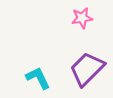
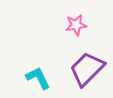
pink star: moved 6 px left, 7 px down
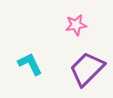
cyan L-shape: moved 8 px left, 14 px up
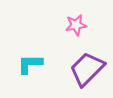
cyan L-shape: rotated 64 degrees counterclockwise
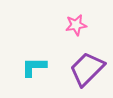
cyan L-shape: moved 4 px right, 3 px down
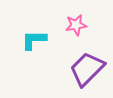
cyan L-shape: moved 27 px up
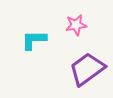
purple trapezoid: rotated 9 degrees clockwise
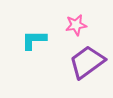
purple trapezoid: moved 7 px up
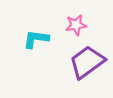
cyan L-shape: moved 2 px right, 1 px up; rotated 8 degrees clockwise
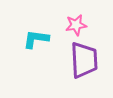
purple trapezoid: moved 3 px left, 2 px up; rotated 123 degrees clockwise
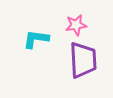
purple trapezoid: moved 1 px left
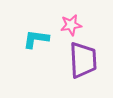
pink star: moved 5 px left
